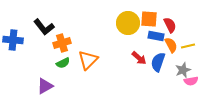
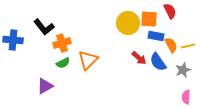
red semicircle: moved 14 px up
blue semicircle: rotated 54 degrees counterclockwise
pink semicircle: moved 5 px left, 16 px down; rotated 104 degrees clockwise
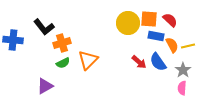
red semicircle: moved 9 px down; rotated 21 degrees counterclockwise
orange semicircle: moved 1 px right
red arrow: moved 4 px down
gray star: rotated 14 degrees counterclockwise
pink semicircle: moved 4 px left, 9 px up
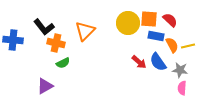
orange cross: moved 6 px left; rotated 30 degrees clockwise
orange triangle: moved 3 px left, 29 px up
gray star: moved 3 px left; rotated 28 degrees counterclockwise
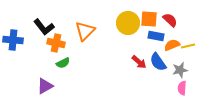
orange semicircle: rotated 84 degrees counterclockwise
gray star: rotated 21 degrees counterclockwise
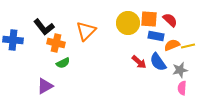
orange triangle: moved 1 px right
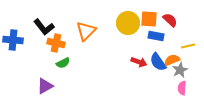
orange semicircle: moved 15 px down
red arrow: rotated 21 degrees counterclockwise
gray star: rotated 14 degrees counterclockwise
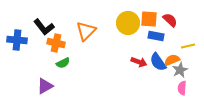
blue cross: moved 4 px right
